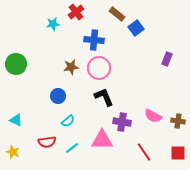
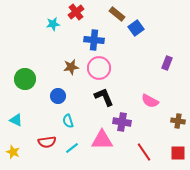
purple rectangle: moved 4 px down
green circle: moved 9 px right, 15 px down
pink semicircle: moved 3 px left, 15 px up
cyan semicircle: rotated 112 degrees clockwise
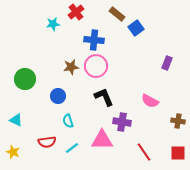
pink circle: moved 3 px left, 2 px up
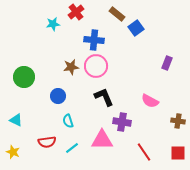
green circle: moved 1 px left, 2 px up
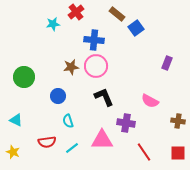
purple cross: moved 4 px right, 1 px down
